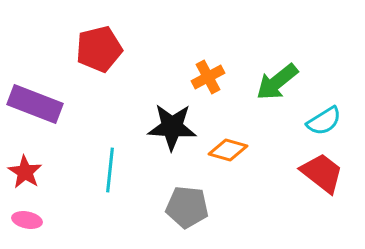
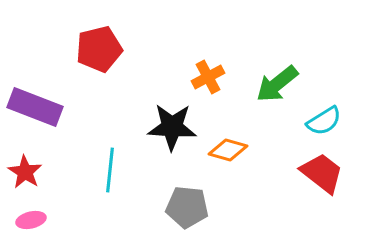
green arrow: moved 2 px down
purple rectangle: moved 3 px down
pink ellipse: moved 4 px right; rotated 24 degrees counterclockwise
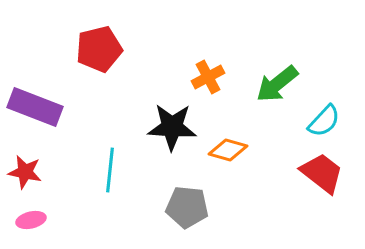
cyan semicircle: rotated 15 degrees counterclockwise
red star: rotated 20 degrees counterclockwise
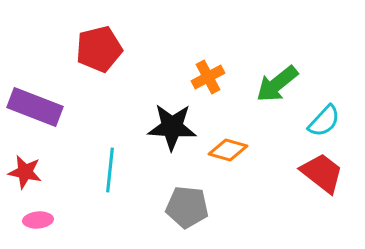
pink ellipse: moved 7 px right; rotated 8 degrees clockwise
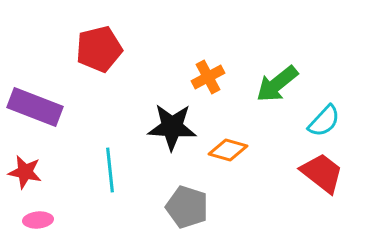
cyan line: rotated 12 degrees counterclockwise
gray pentagon: rotated 12 degrees clockwise
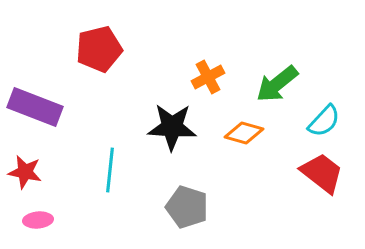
orange diamond: moved 16 px right, 17 px up
cyan line: rotated 12 degrees clockwise
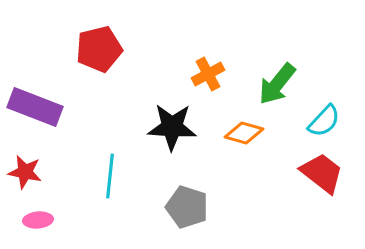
orange cross: moved 3 px up
green arrow: rotated 12 degrees counterclockwise
cyan line: moved 6 px down
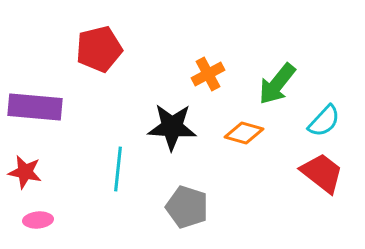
purple rectangle: rotated 16 degrees counterclockwise
cyan line: moved 8 px right, 7 px up
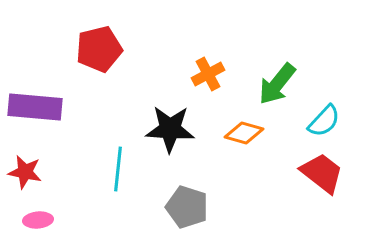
black star: moved 2 px left, 2 px down
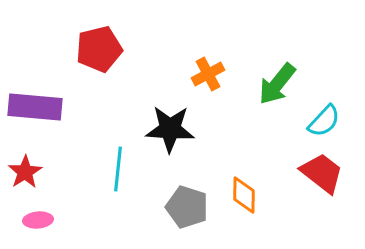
orange diamond: moved 62 px down; rotated 75 degrees clockwise
red star: rotated 28 degrees clockwise
